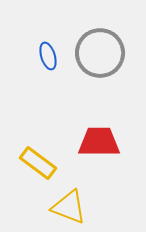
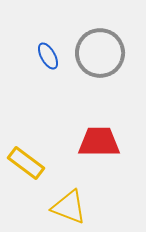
blue ellipse: rotated 12 degrees counterclockwise
yellow rectangle: moved 12 px left
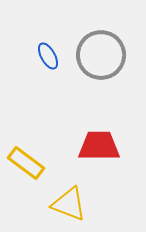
gray circle: moved 1 px right, 2 px down
red trapezoid: moved 4 px down
yellow triangle: moved 3 px up
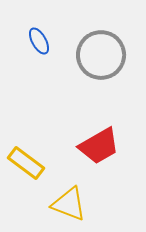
blue ellipse: moved 9 px left, 15 px up
red trapezoid: rotated 150 degrees clockwise
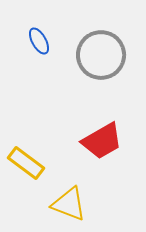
red trapezoid: moved 3 px right, 5 px up
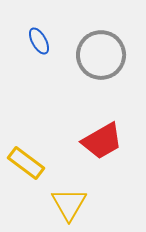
yellow triangle: rotated 39 degrees clockwise
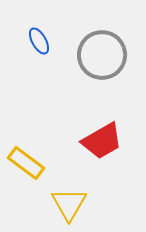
gray circle: moved 1 px right
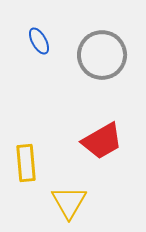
yellow rectangle: rotated 48 degrees clockwise
yellow triangle: moved 2 px up
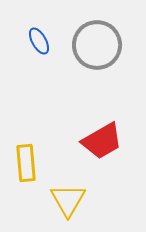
gray circle: moved 5 px left, 10 px up
yellow triangle: moved 1 px left, 2 px up
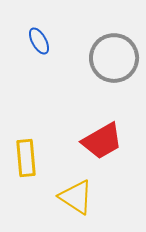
gray circle: moved 17 px right, 13 px down
yellow rectangle: moved 5 px up
yellow triangle: moved 8 px right, 3 px up; rotated 27 degrees counterclockwise
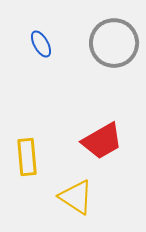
blue ellipse: moved 2 px right, 3 px down
gray circle: moved 15 px up
yellow rectangle: moved 1 px right, 1 px up
